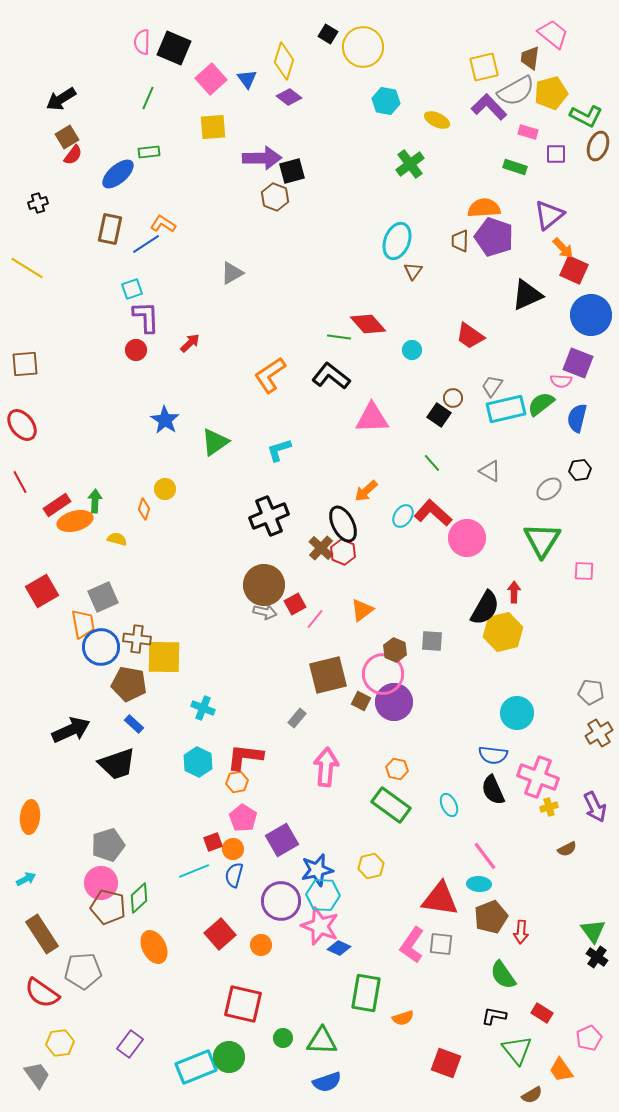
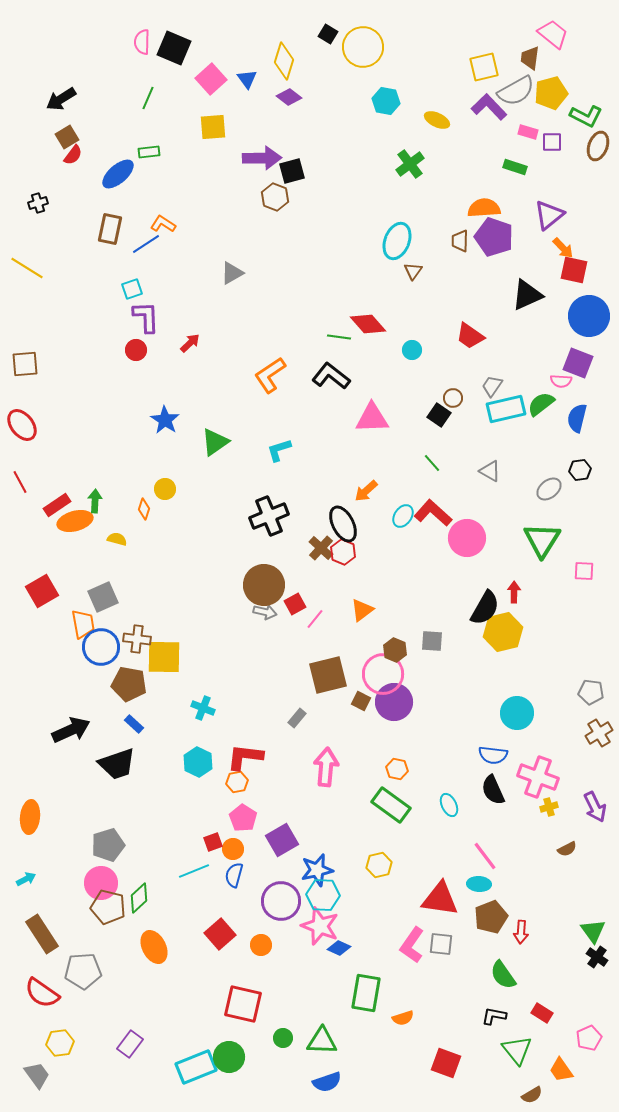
purple square at (556, 154): moved 4 px left, 12 px up
red square at (574, 270): rotated 12 degrees counterclockwise
blue circle at (591, 315): moved 2 px left, 1 px down
yellow hexagon at (371, 866): moved 8 px right, 1 px up
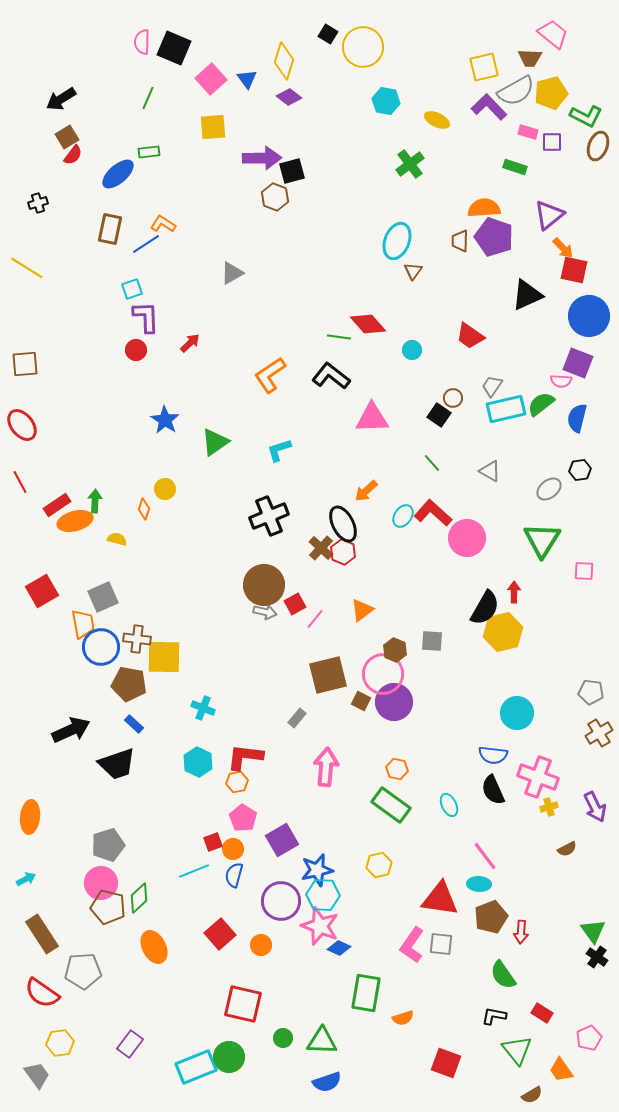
brown trapezoid at (530, 58): rotated 95 degrees counterclockwise
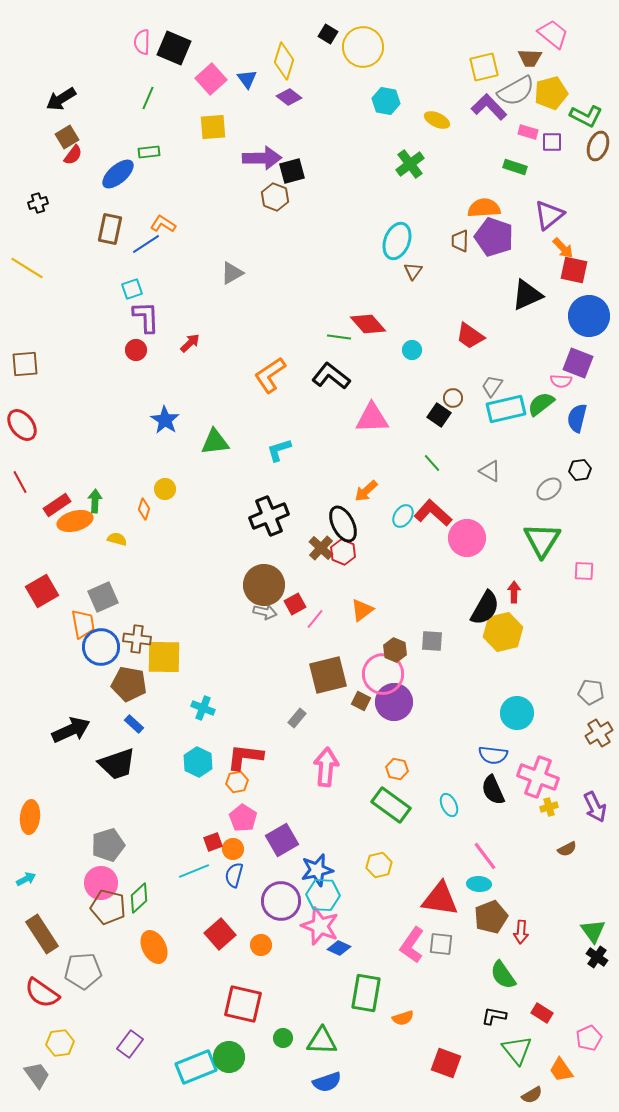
green triangle at (215, 442): rotated 28 degrees clockwise
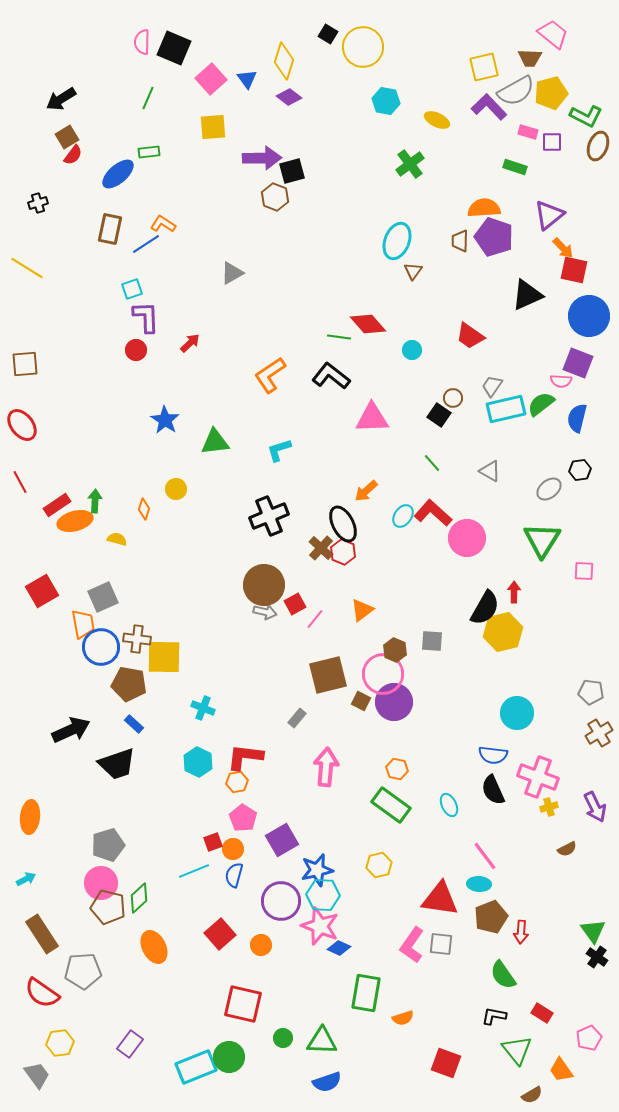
yellow circle at (165, 489): moved 11 px right
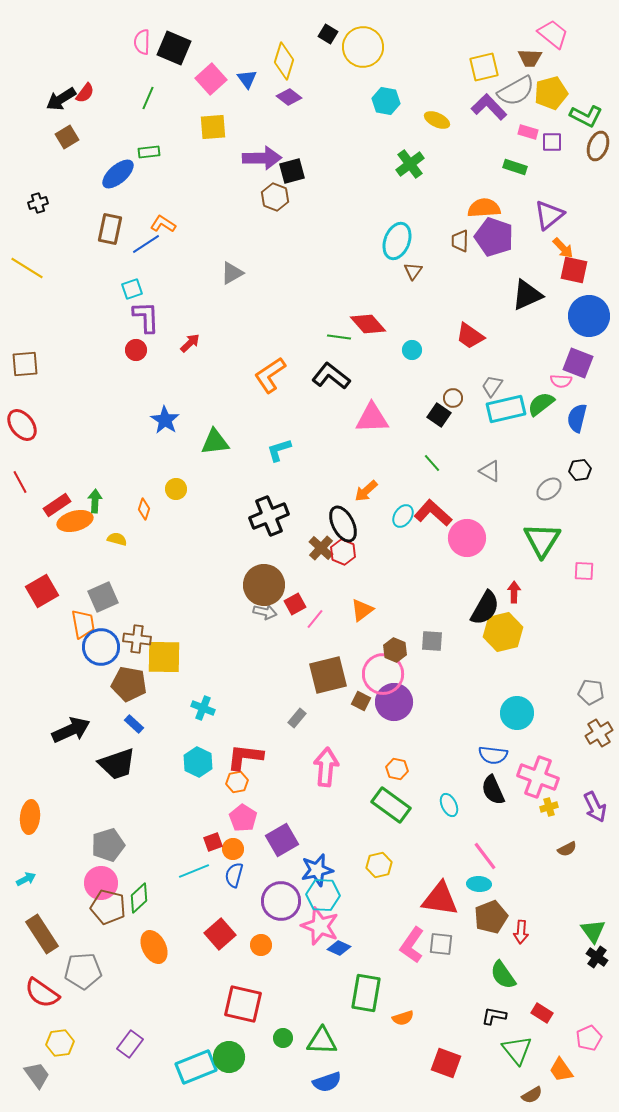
red semicircle at (73, 155): moved 12 px right, 62 px up
